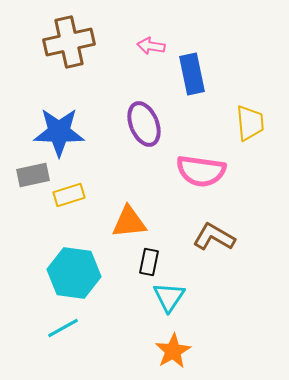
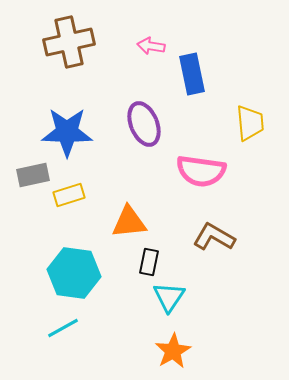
blue star: moved 8 px right
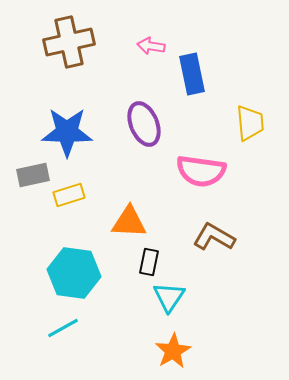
orange triangle: rotated 9 degrees clockwise
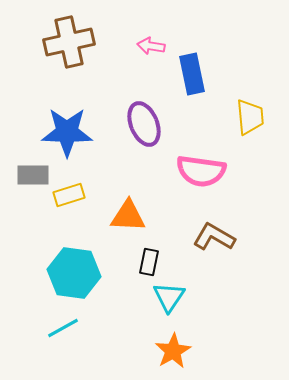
yellow trapezoid: moved 6 px up
gray rectangle: rotated 12 degrees clockwise
orange triangle: moved 1 px left, 6 px up
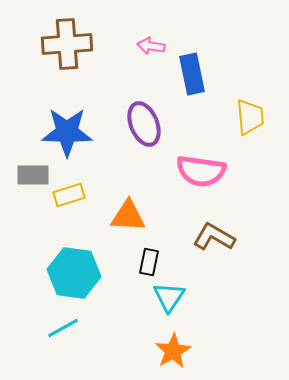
brown cross: moved 2 px left, 2 px down; rotated 9 degrees clockwise
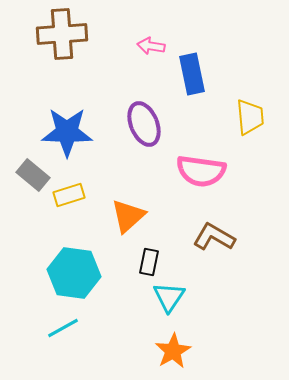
brown cross: moved 5 px left, 10 px up
gray rectangle: rotated 40 degrees clockwise
orange triangle: rotated 45 degrees counterclockwise
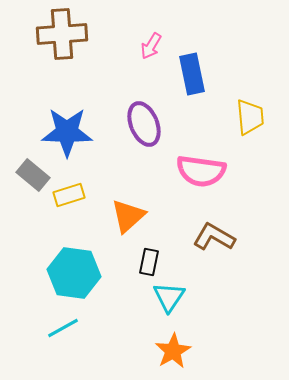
pink arrow: rotated 68 degrees counterclockwise
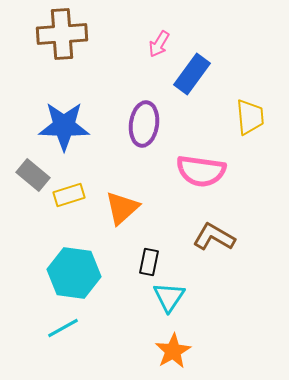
pink arrow: moved 8 px right, 2 px up
blue rectangle: rotated 48 degrees clockwise
purple ellipse: rotated 30 degrees clockwise
blue star: moved 3 px left, 6 px up
orange triangle: moved 6 px left, 8 px up
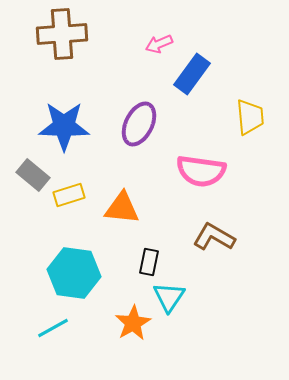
pink arrow: rotated 36 degrees clockwise
purple ellipse: moved 5 px left; rotated 18 degrees clockwise
orange triangle: rotated 48 degrees clockwise
cyan line: moved 10 px left
orange star: moved 40 px left, 28 px up
